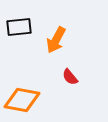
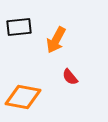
orange diamond: moved 1 px right, 3 px up
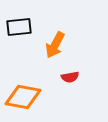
orange arrow: moved 1 px left, 5 px down
red semicircle: rotated 60 degrees counterclockwise
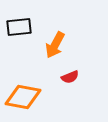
red semicircle: rotated 12 degrees counterclockwise
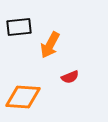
orange arrow: moved 5 px left
orange diamond: rotated 6 degrees counterclockwise
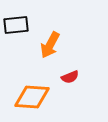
black rectangle: moved 3 px left, 2 px up
orange diamond: moved 9 px right
